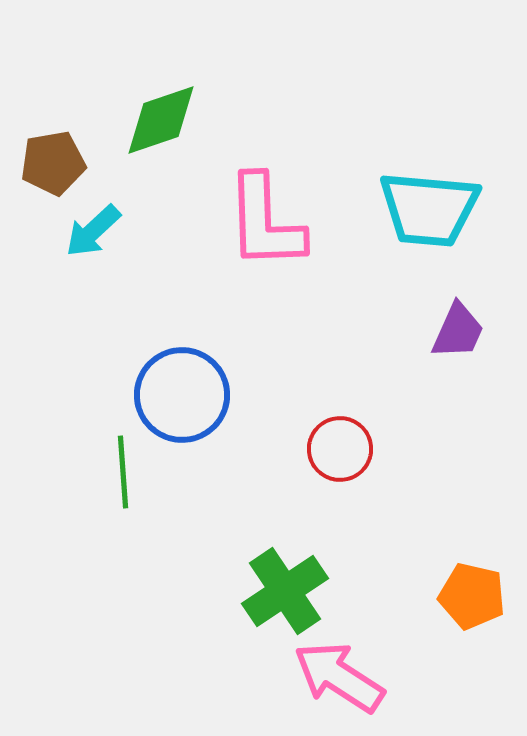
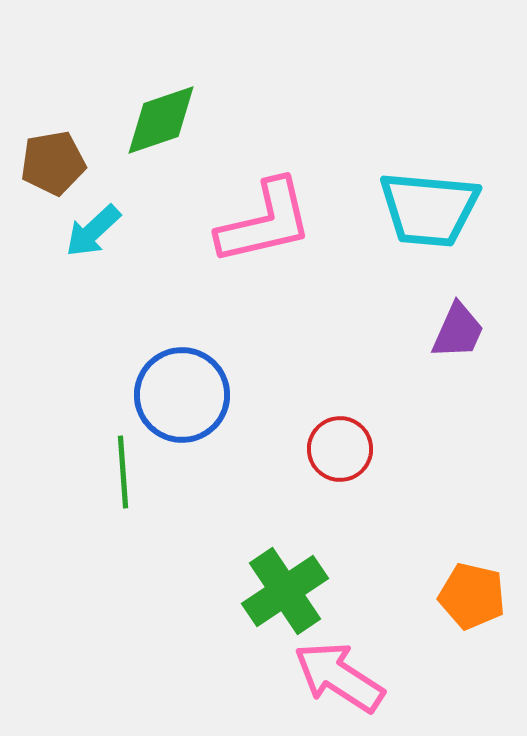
pink L-shape: rotated 101 degrees counterclockwise
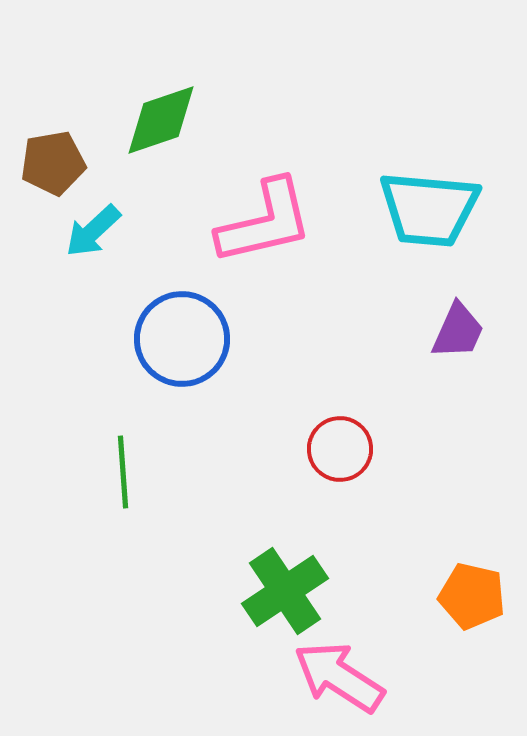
blue circle: moved 56 px up
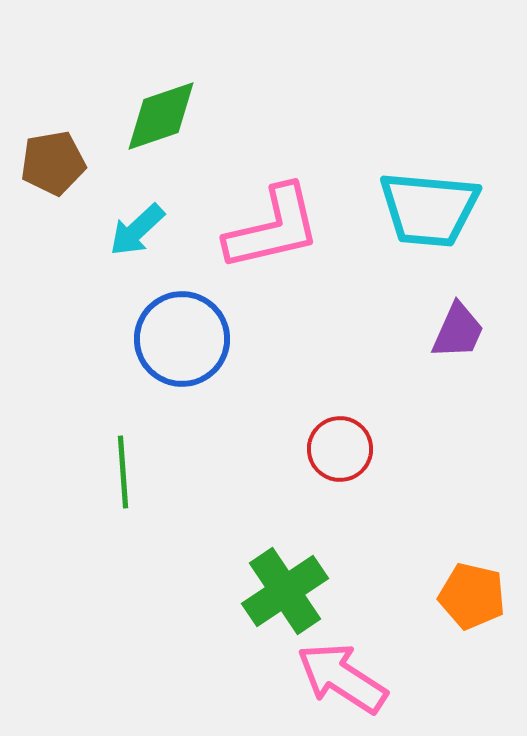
green diamond: moved 4 px up
pink L-shape: moved 8 px right, 6 px down
cyan arrow: moved 44 px right, 1 px up
pink arrow: moved 3 px right, 1 px down
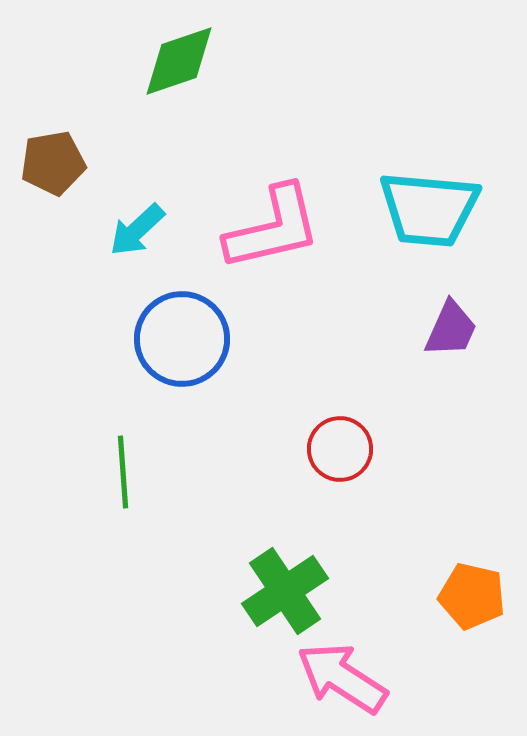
green diamond: moved 18 px right, 55 px up
purple trapezoid: moved 7 px left, 2 px up
